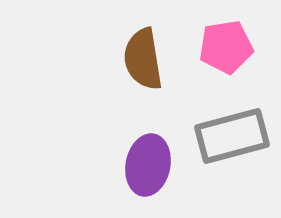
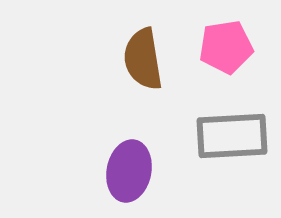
gray rectangle: rotated 12 degrees clockwise
purple ellipse: moved 19 px left, 6 px down
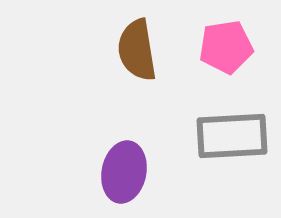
brown semicircle: moved 6 px left, 9 px up
purple ellipse: moved 5 px left, 1 px down
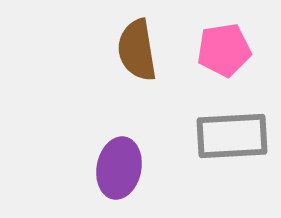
pink pentagon: moved 2 px left, 3 px down
purple ellipse: moved 5 px left, 4 px up
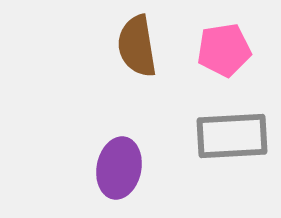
brown semicircle: moved 4 px up
